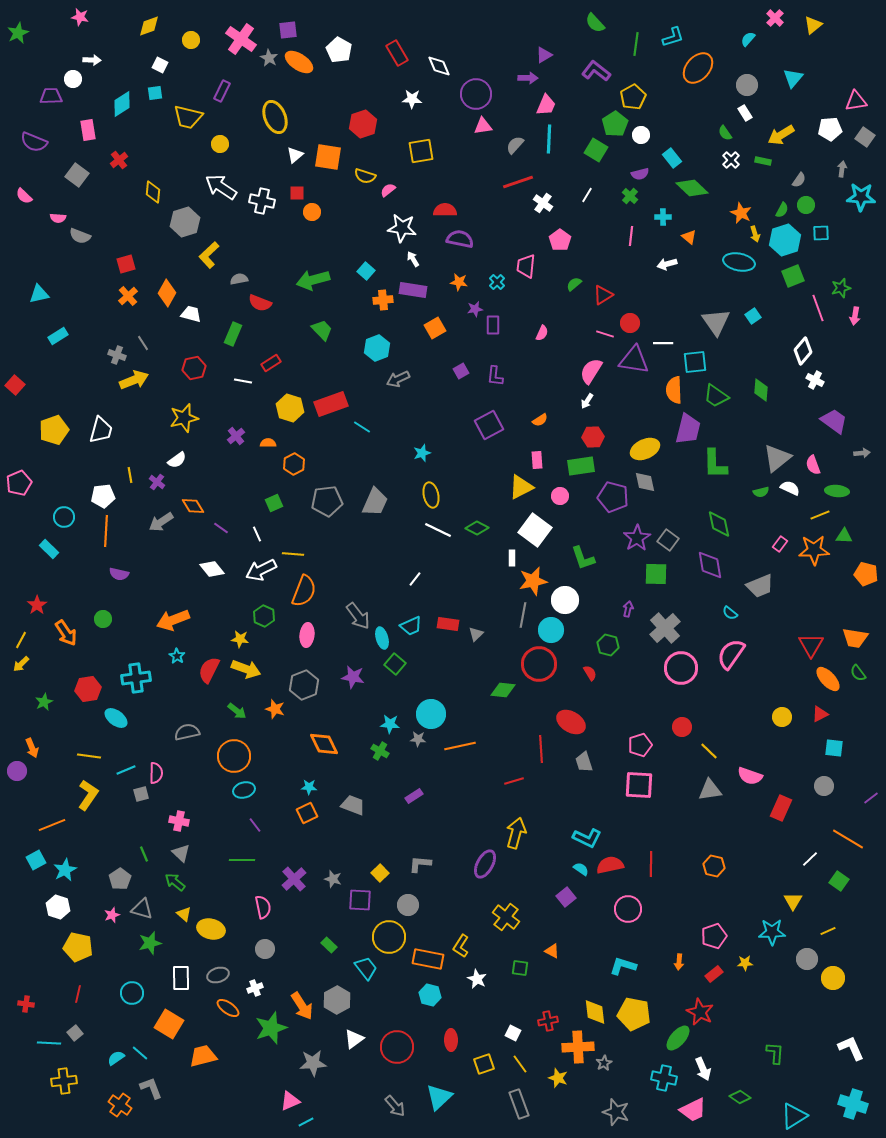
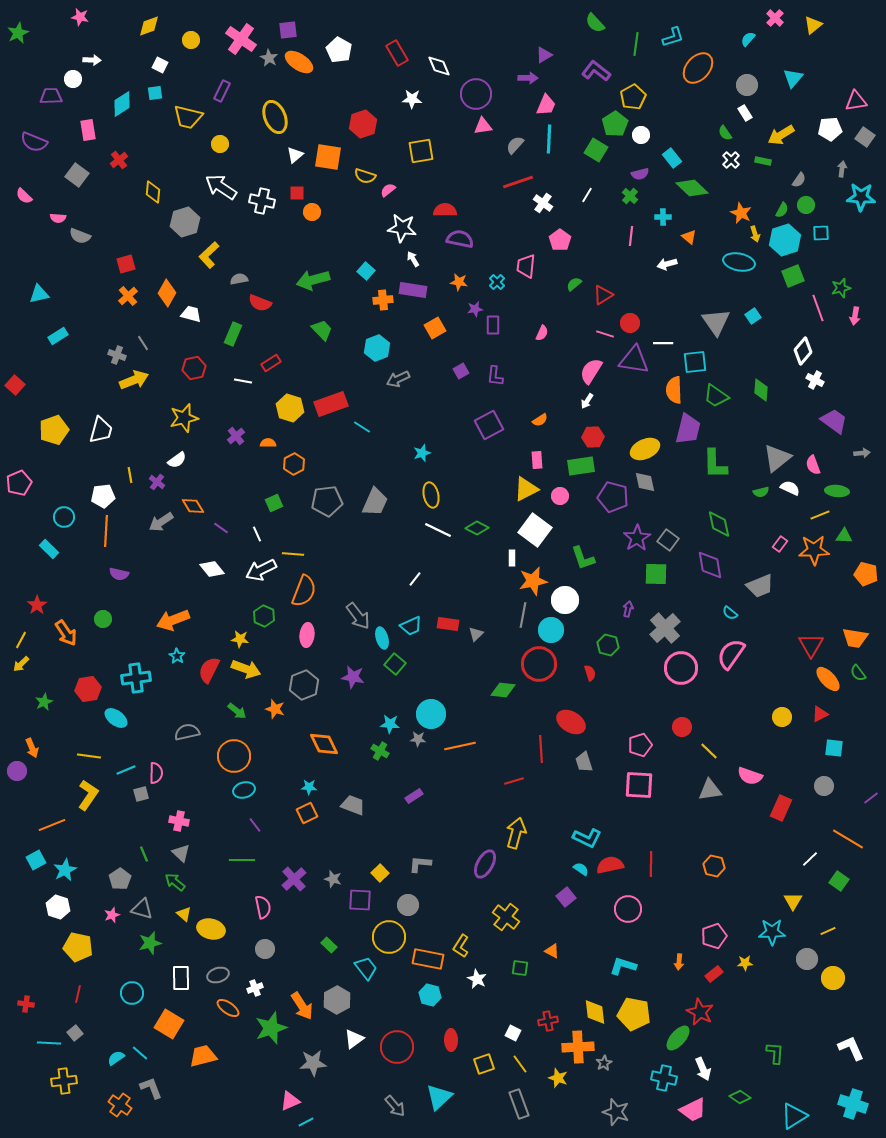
yellow triangle at (521, 487): moved 5 px right, 2 px down
red semicircle at (590, 673): rotated 14 degrees clockwise
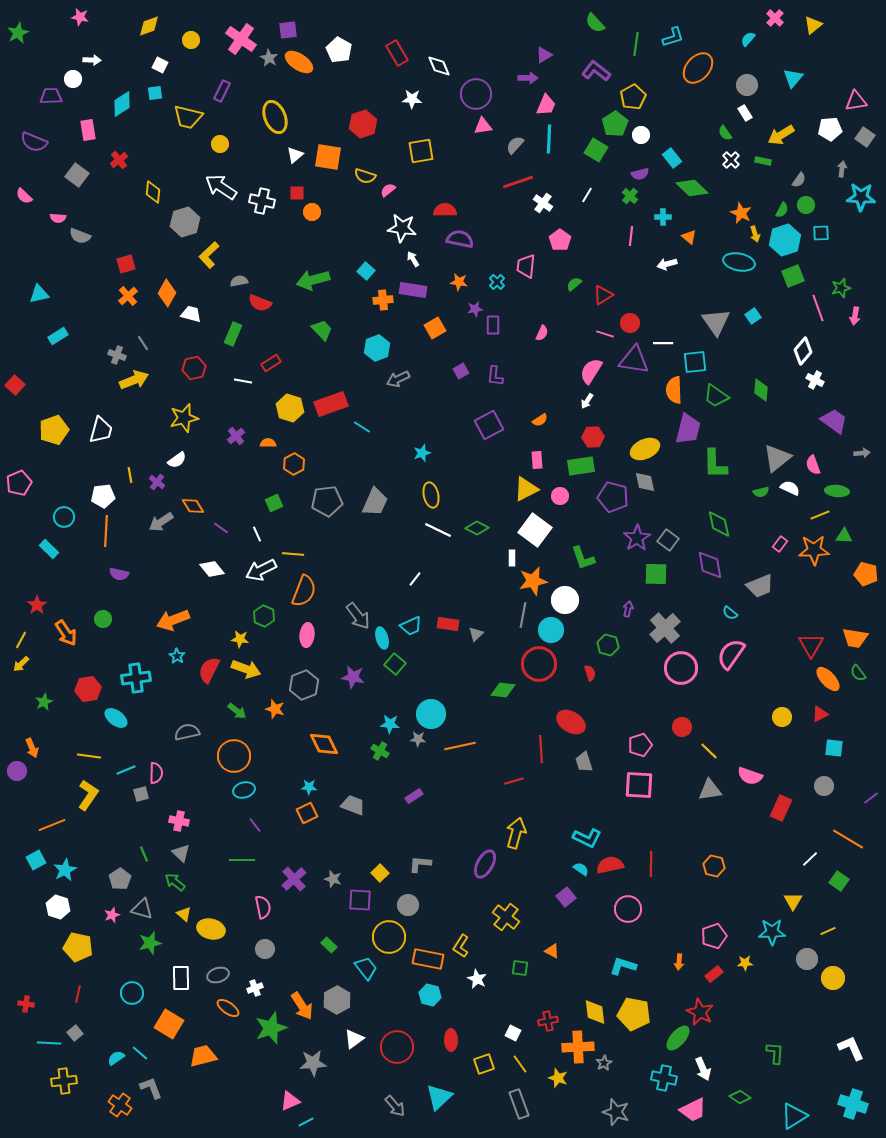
gray semicircle at (239, 279): moved 2 px down
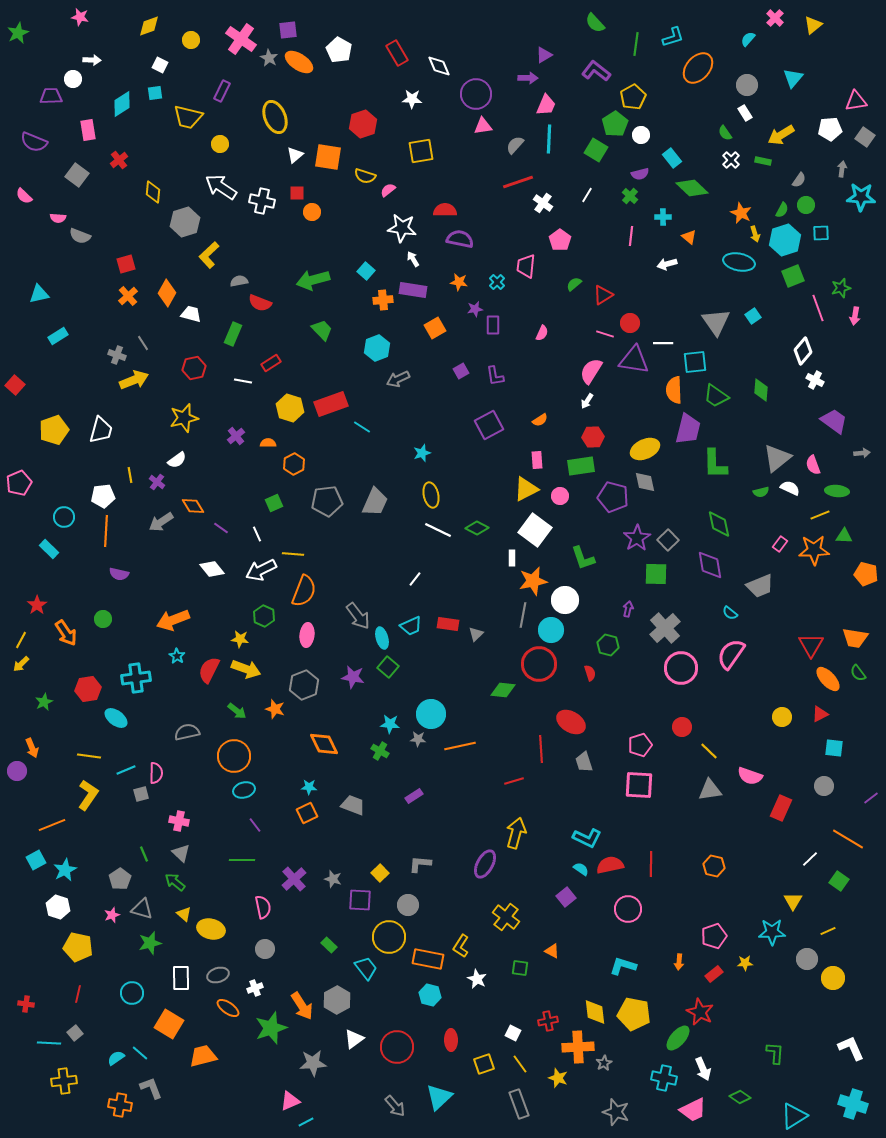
purple L-shape at (495, 376): rotated 15 degrees counterclockwise
gray square at (668, 540): rotated 10 degrees clockwise
green square at (395, 664): moved 7 px left, 3 px down
orange cross at (120, 1105): rotated 25 degrees counterclockwise
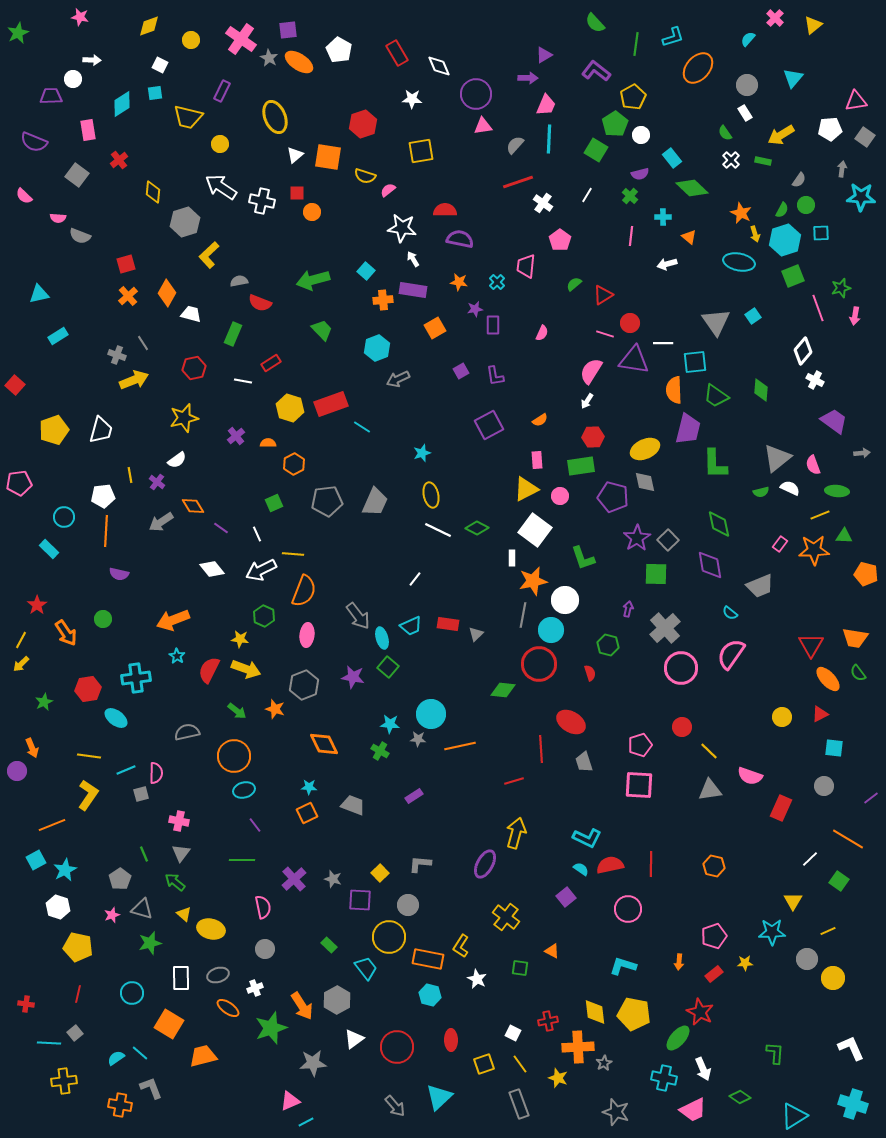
pink pentagon at (19, 483): rotated 15 degrees clockwise
gray triangle at (181, 853): rotated 24 degrees clockwise
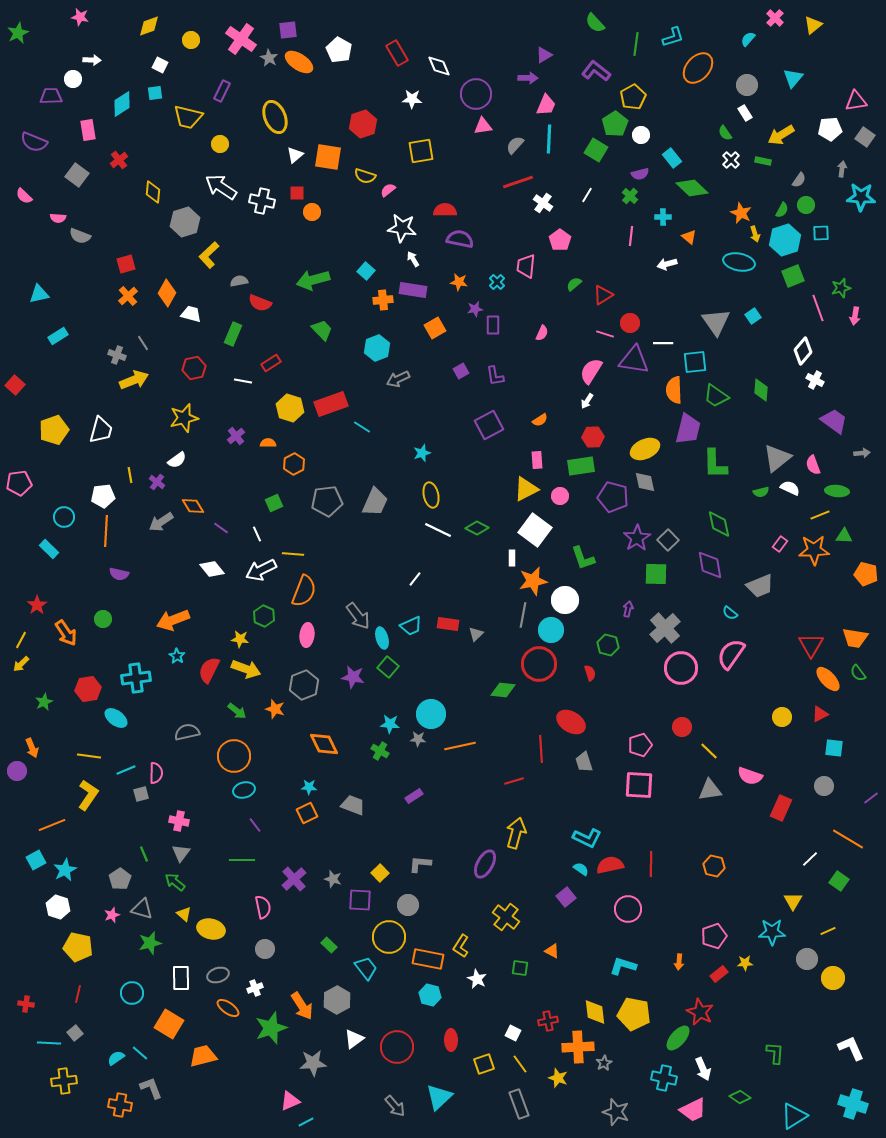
red rectangle at (714, 974): moved 5 px right
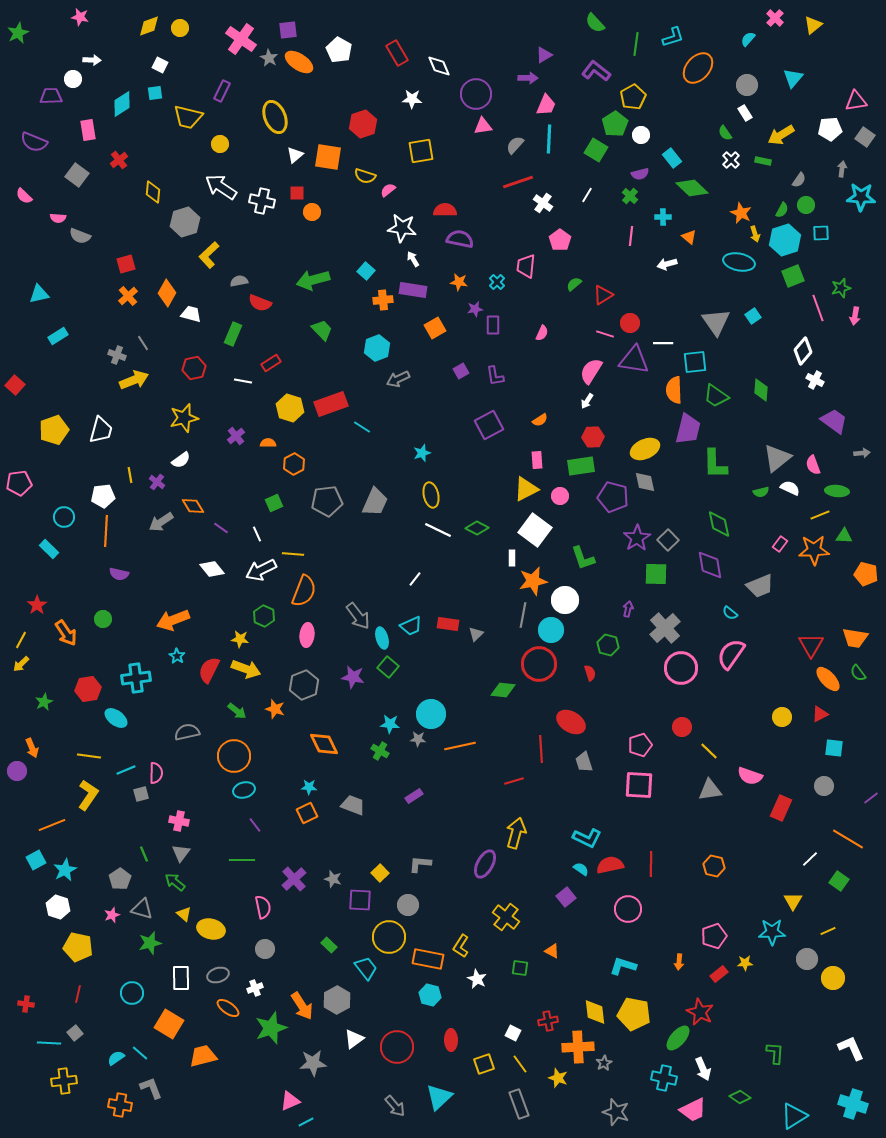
yellow circle at (191, 40): moved 11 px left, 12 px up
white semicircle at (177, 460): moved 4 px right
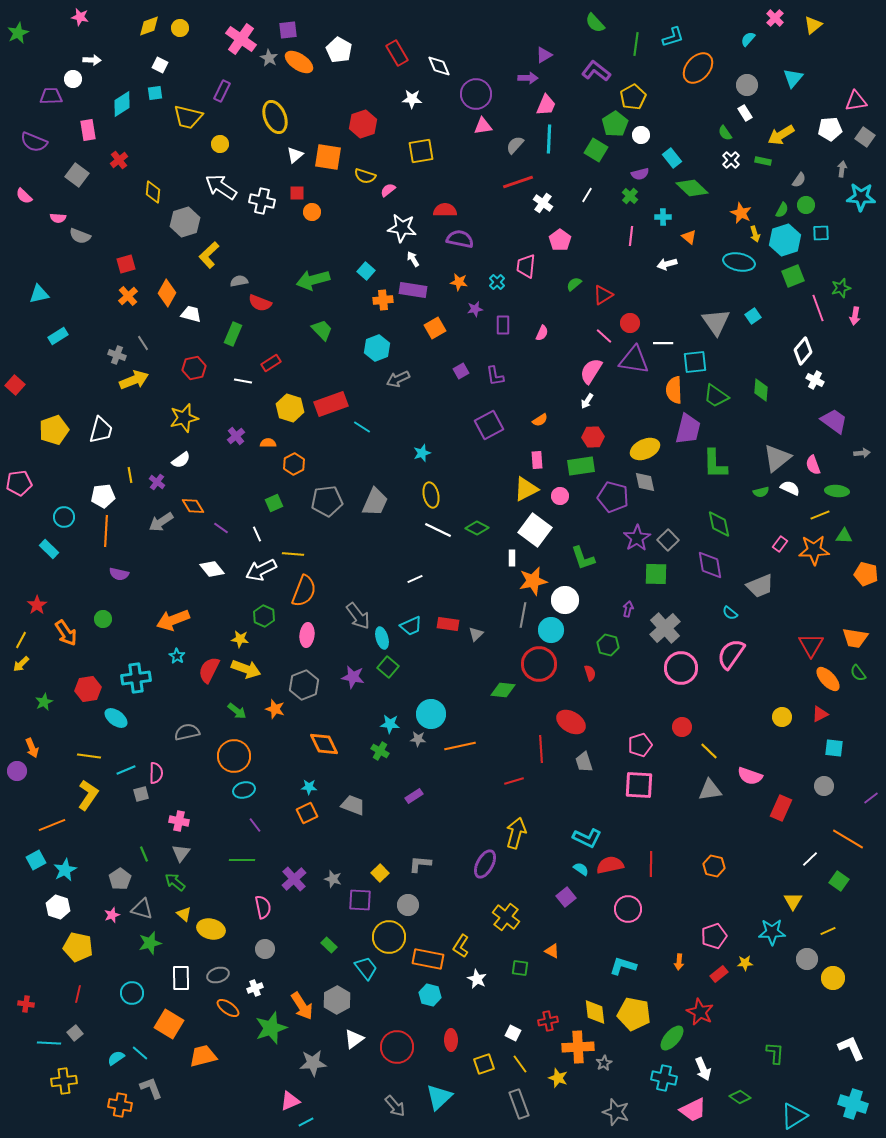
purple rectangle at (493, 325): moved 10 px right
pink line at (605, 334): moved 1 px left, 2 px down; rotated 24 degrees clockwise
white line at (415, 579): rotated 28 degrees clockwise
green ellipse at (678, 1038): moved 6 px left
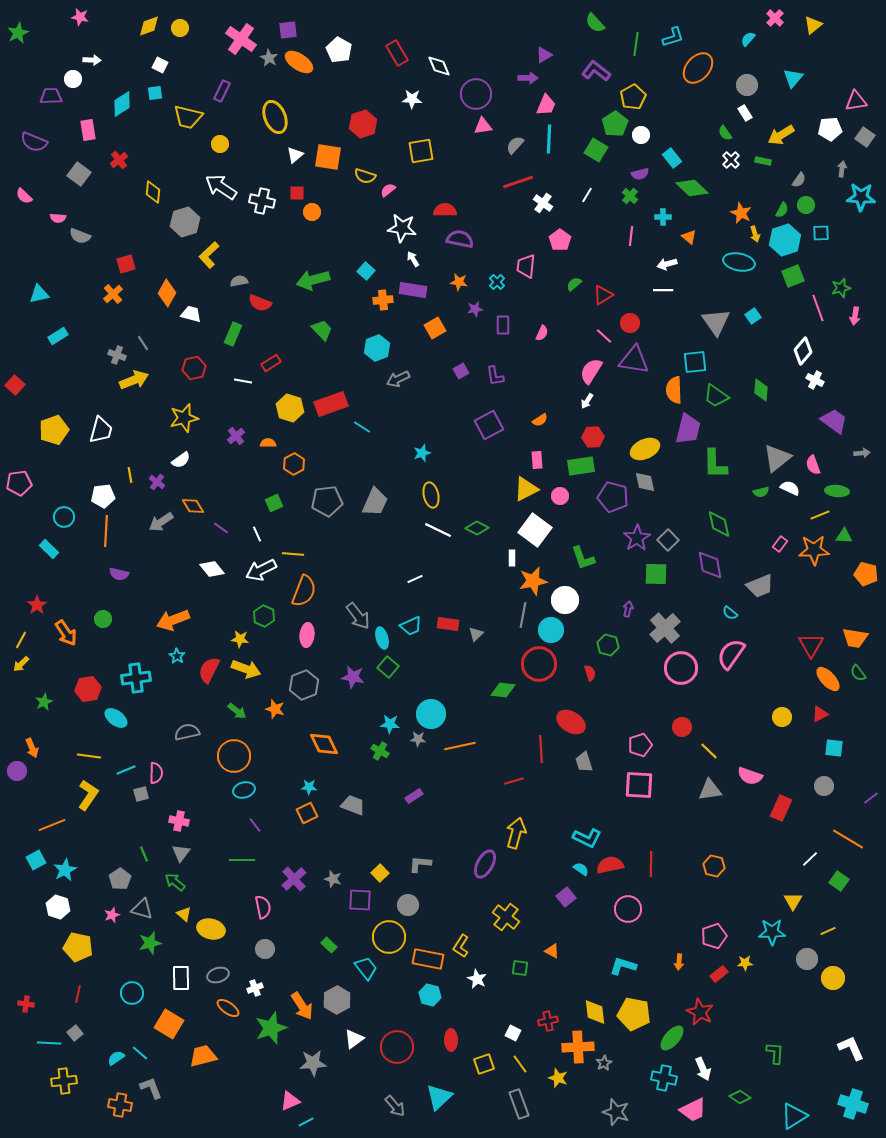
gray square at (77, 175): moved 2 px right, 1 px up
orange cross at (128, 296): moved 15 px left, 2 px up
white line at (663, 343): moved 53 px up
